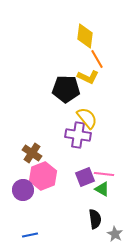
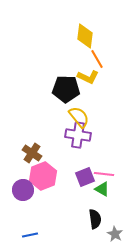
yellow semicircle: moved 8 px left, 1 px up
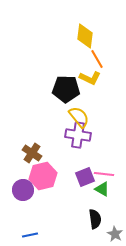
yellow L-shape: moved 2 px right, 1 px down
pink hexagon: rotated 8 degrees clockwise
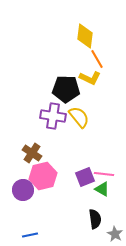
purple cross: moved 25 px left, 19 px up
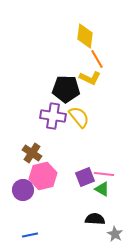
black semicircle: rotated 78 degrees counterclockwise
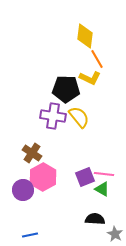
pink hexagon: moved 1 px down; rotated 16 degrees counterclockwise
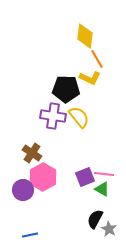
black semicircle: rotated 66 degrees counterclockwise
gray star: moved 6 px left, 5 px up
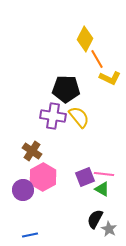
yellow diamond: moved 3 px down; rotated 20 degrees clockwise
yellow L-shape: moved 20 px right
brown cross: moved 2 px up
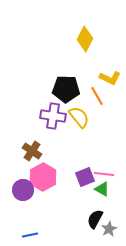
orange line: moved 37 px down
gray star: rotated 14 degrees clockwise
